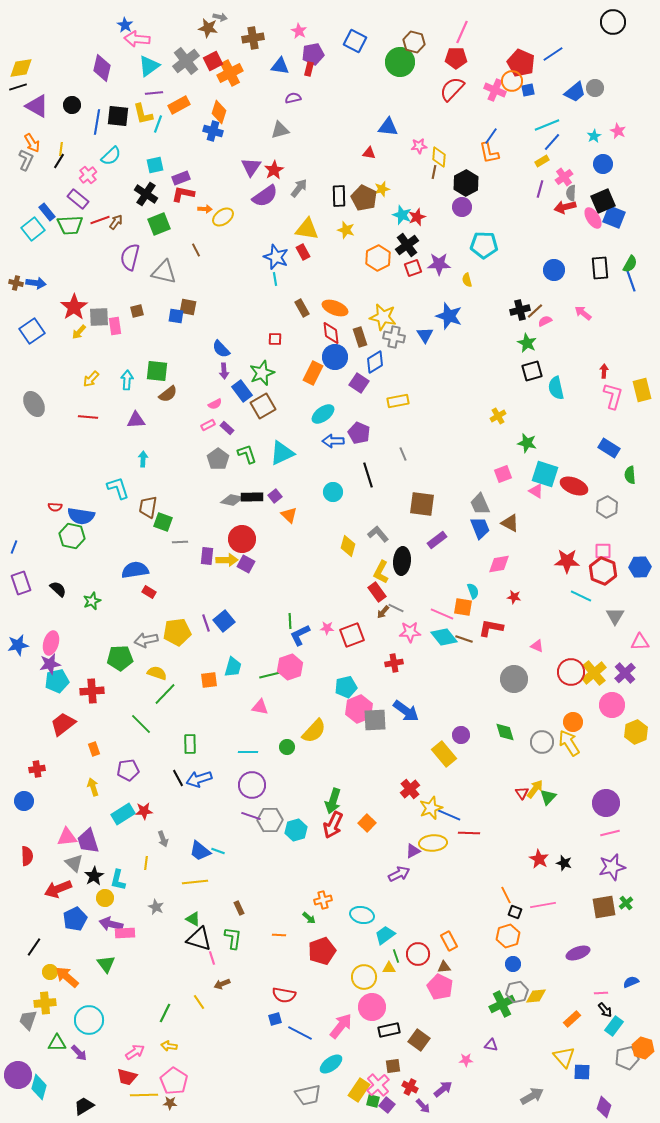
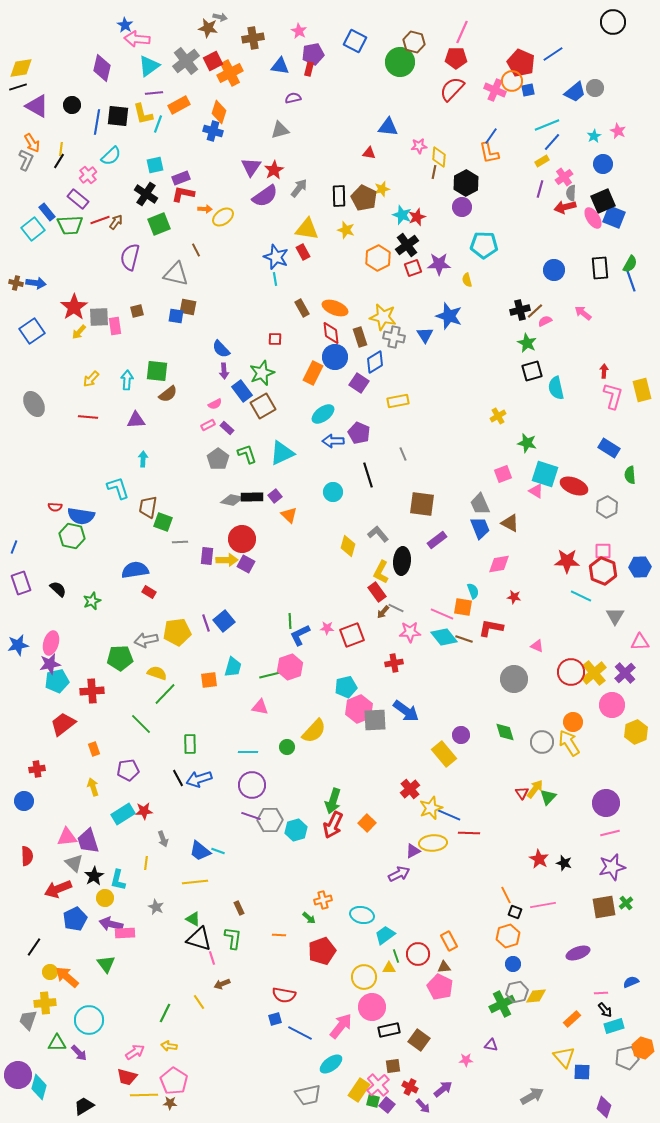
gray triangle at (164, 272): moved 12 px right, 2 px down
cyan rectangle at (614, 1026): rotated 36 degrees clockwise
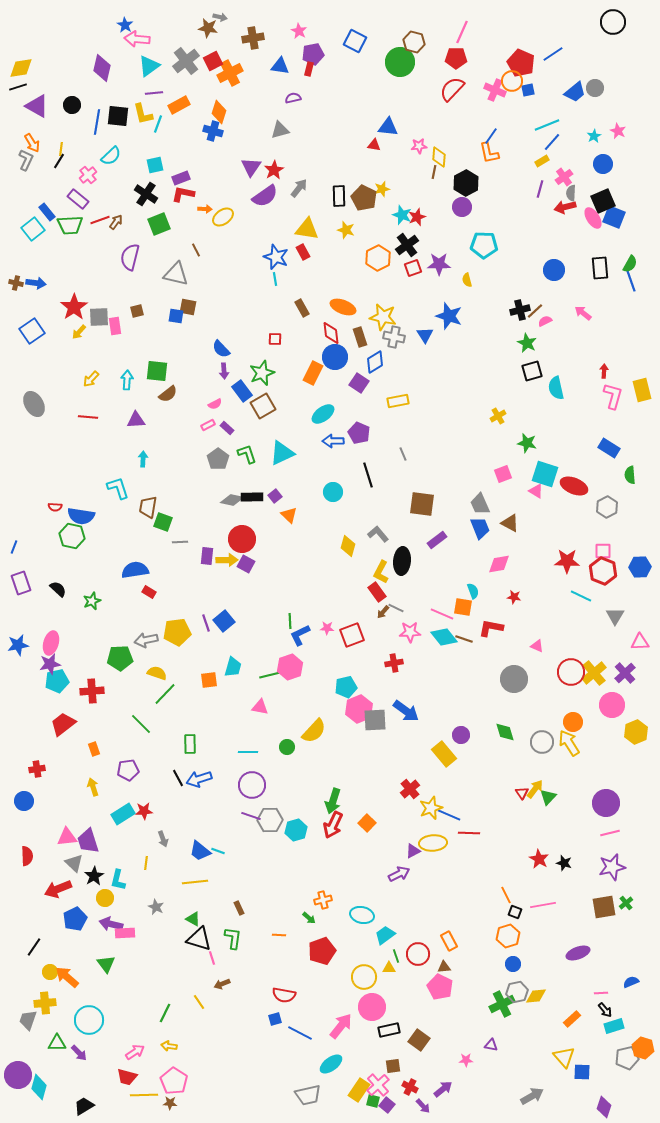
red triangle at (369, 153): moved 5 px right, 8 px up
orange ellipse at (335, 308): moved 8 px right, 1 px up
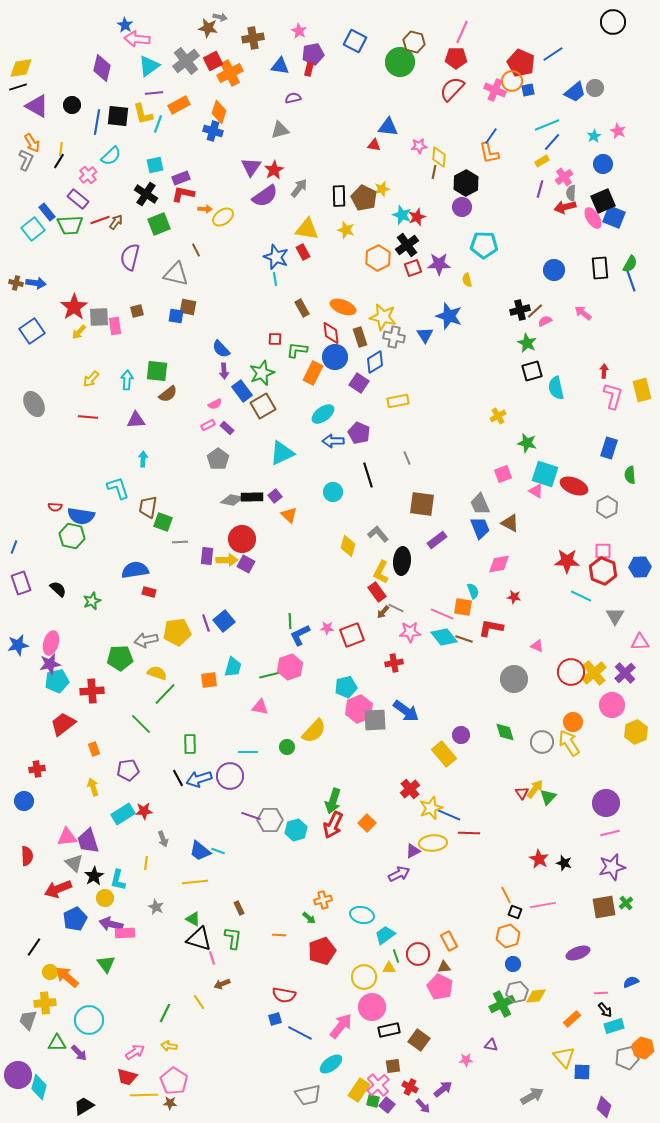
blue rectangle at (609, 448): rotated 75 degrees clockwise
green L-shape at (247, 454): moved 50 px right, 104 px up; rotated 65 degrees counterclockwise
gray line at (403, 454): moved 4 px right, 4 px down
red rectangle at (149, 592): rotated 16 degrees counterclockwise
purple circle at (252, 785): moved 22 px left, 9 px up
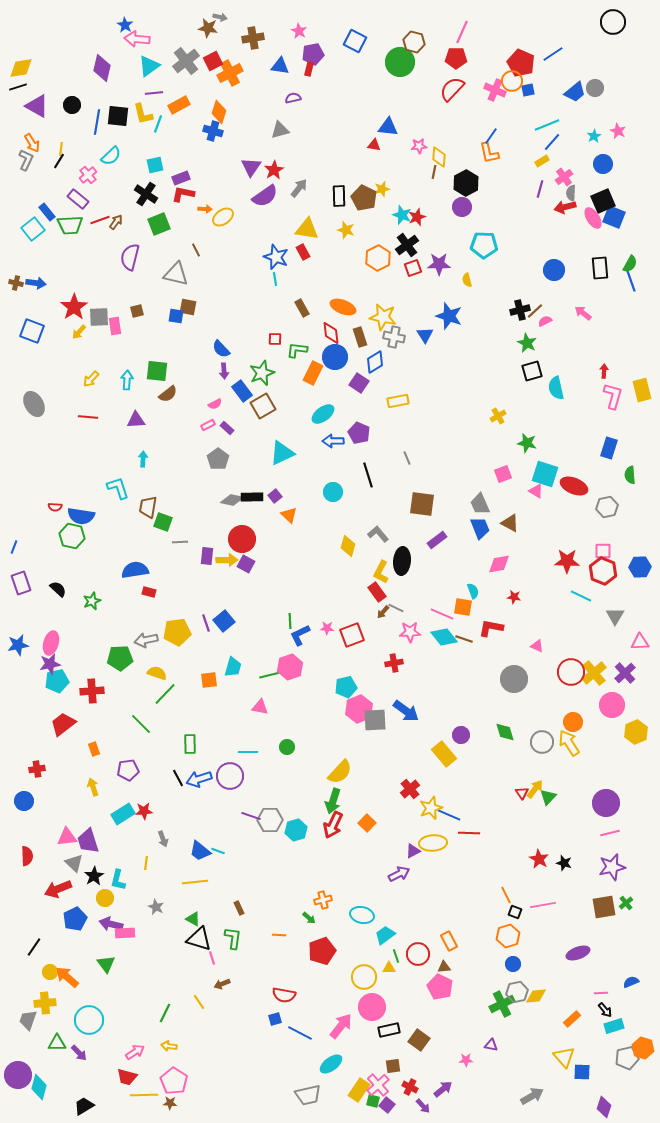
blue square at (32, 331): rotated 35 degrees counterclockwise
gray hexagon at (607, 507): rotated 15 degrees clockwise
yellow semicircle at (314, 731): moved 26 px right, 41 px down
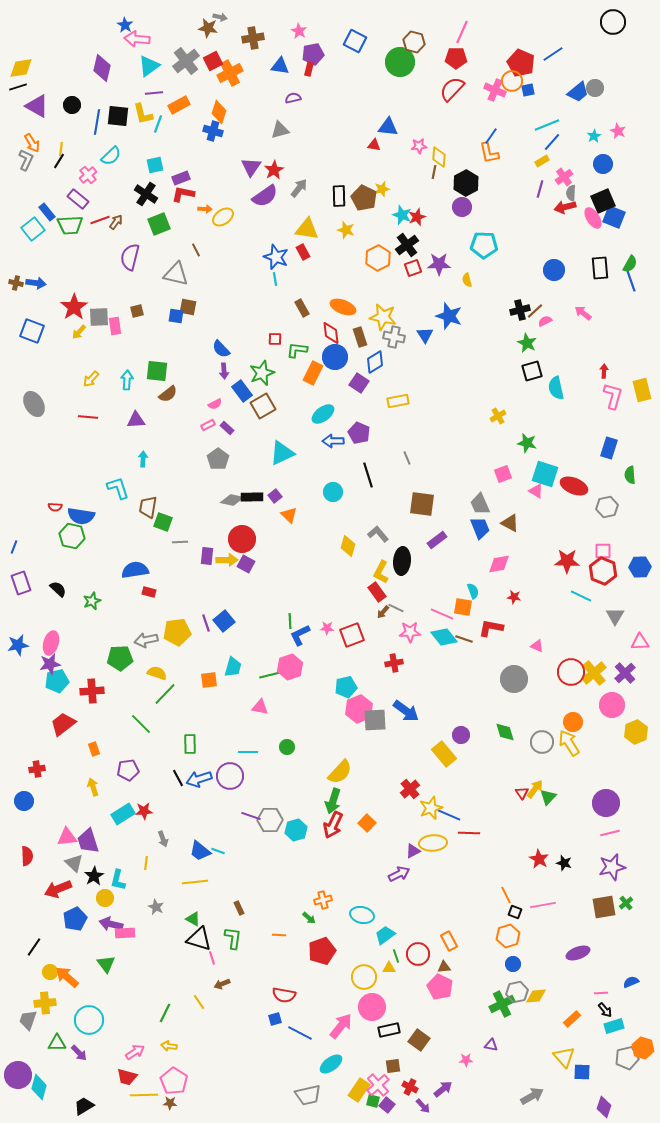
blue trapezoid at (575, 92): moved 3 px right
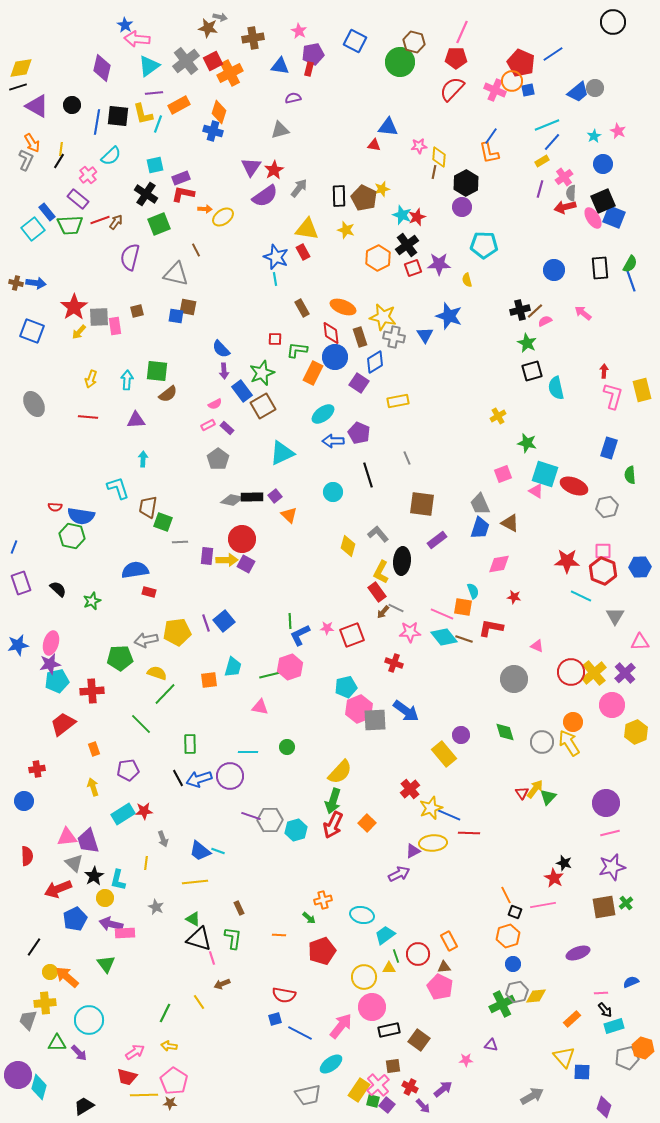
yellow arrow at (91, 379): rotated 24 degrees counterclockwise
blue trapezoid at (480, 528): rotated 40 degrees clockwise
red cross at (394, 663): rotated 30 degrees clockwise
red star at (539, 859): moved 15 px right, 19 px down
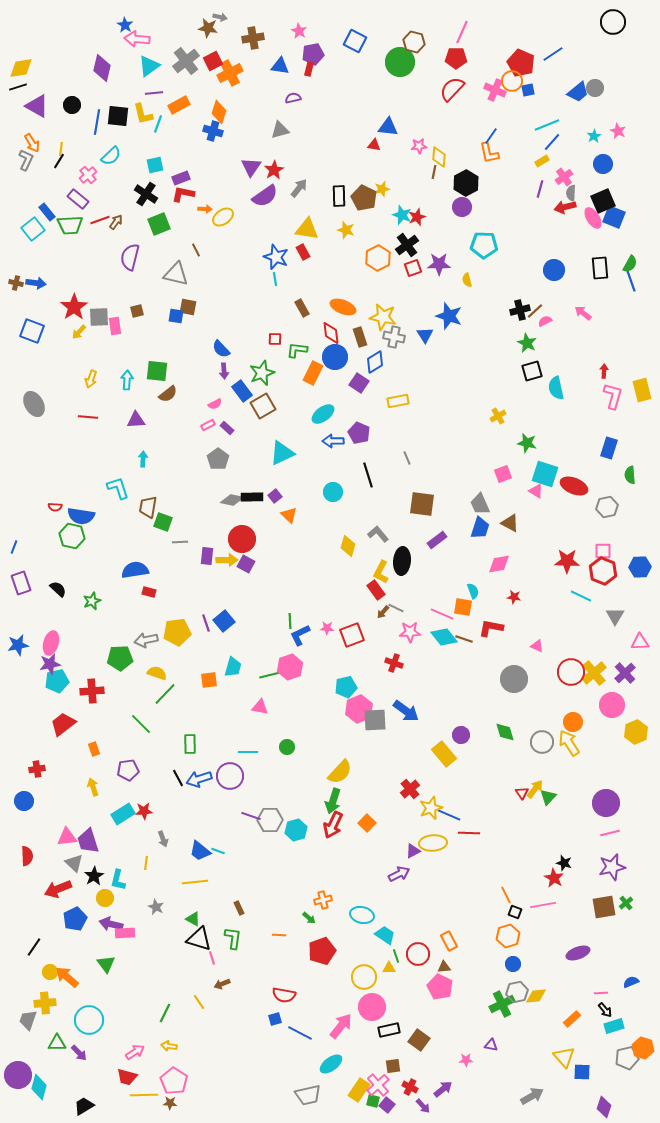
red rectangle at (377, 592): moved 1 px left, 2 px up
cyan trapezoid at (385, 935): rotated 70 degrees clockwise
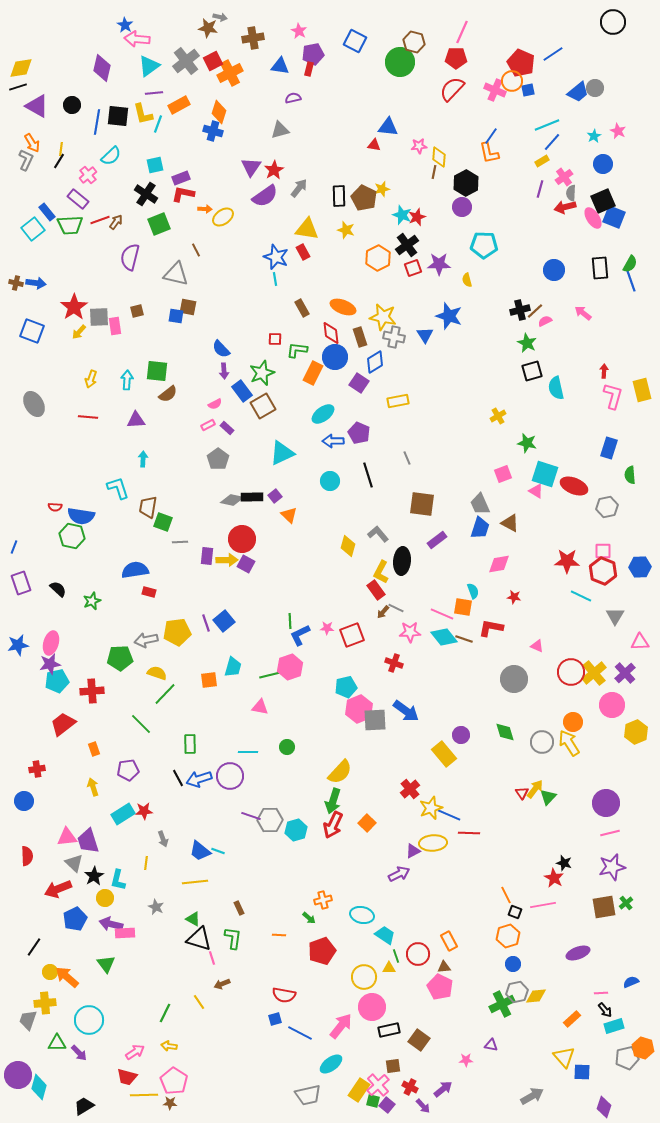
cyan circle at (333, 492): moved 3 px left, 11 px up
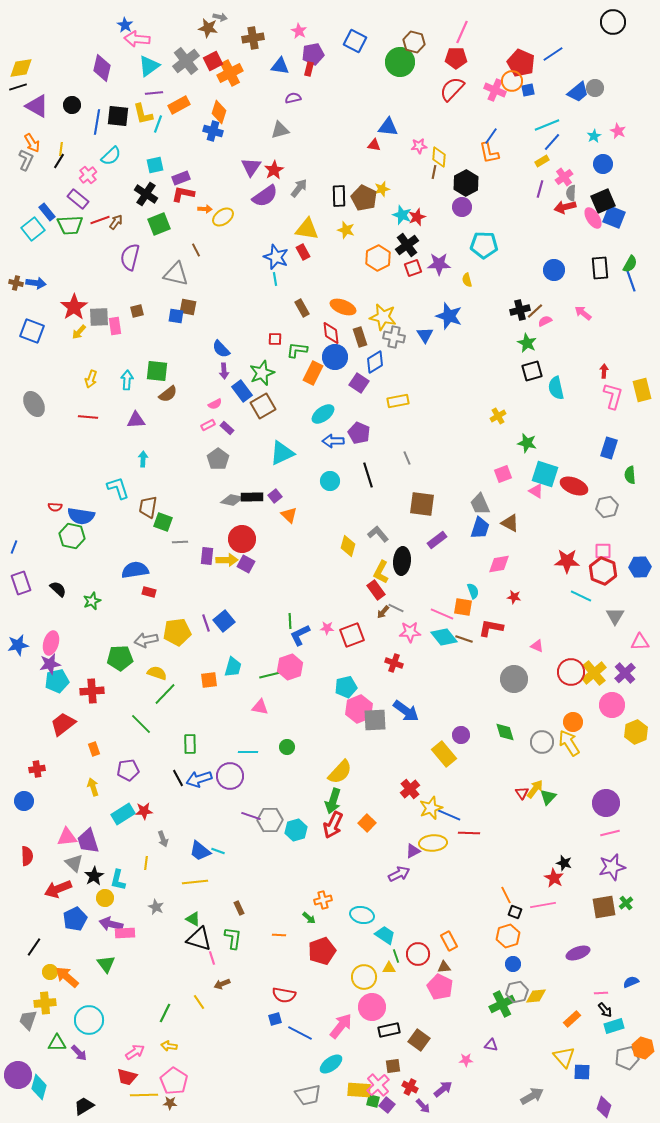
yellow rectangle at (359, 1090): rotated 60 degrees clockwise
